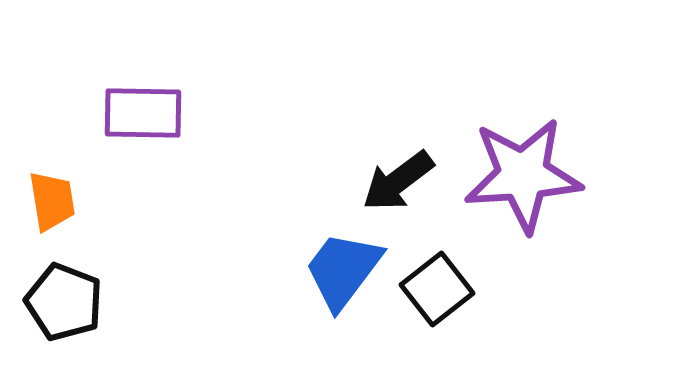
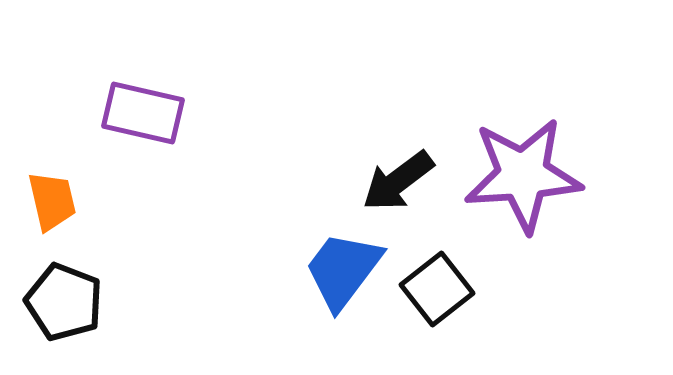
purple rectangle: rotated 12 degrees clockwise
orange trapezoid: rotated 4 degrees counterclockwise
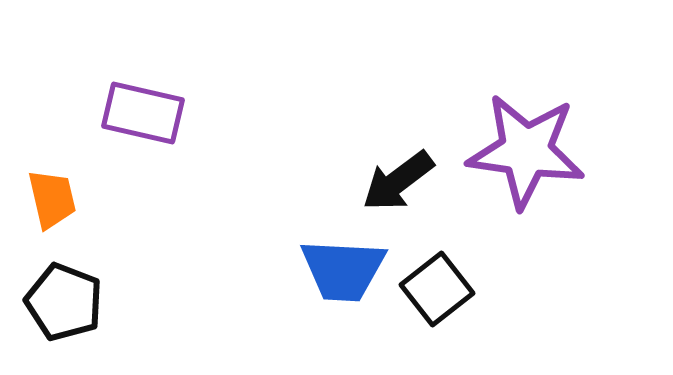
purple star: moved 3 px right, 24 px up; rotated 12 degrees clockwise
orange trapezoid: moved 2 px up
blue trapezoid: rotated 124 degrees counterclockwise
